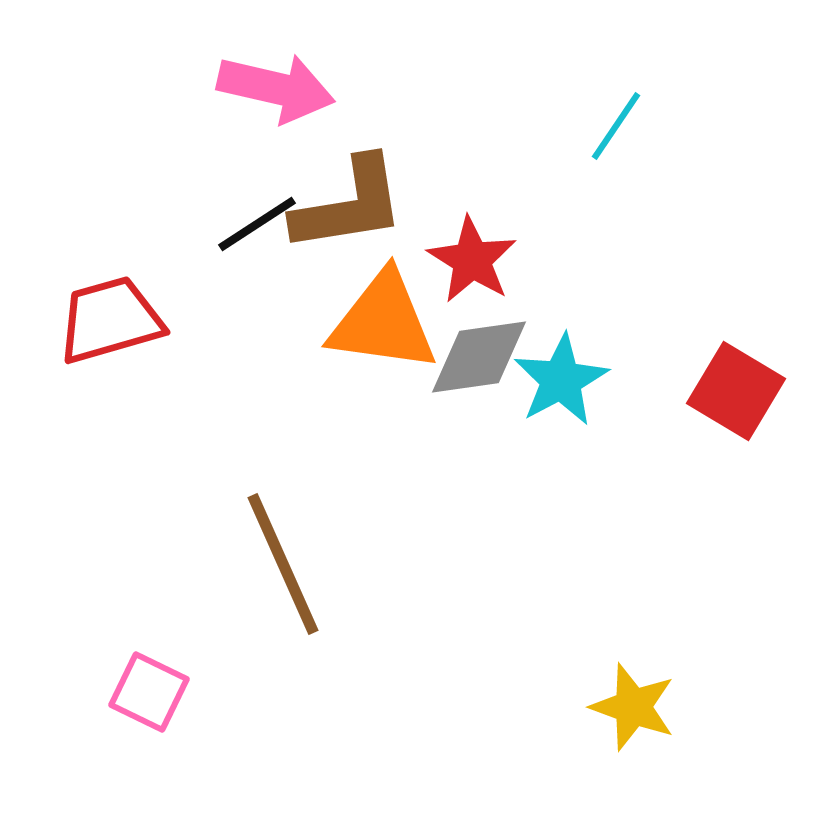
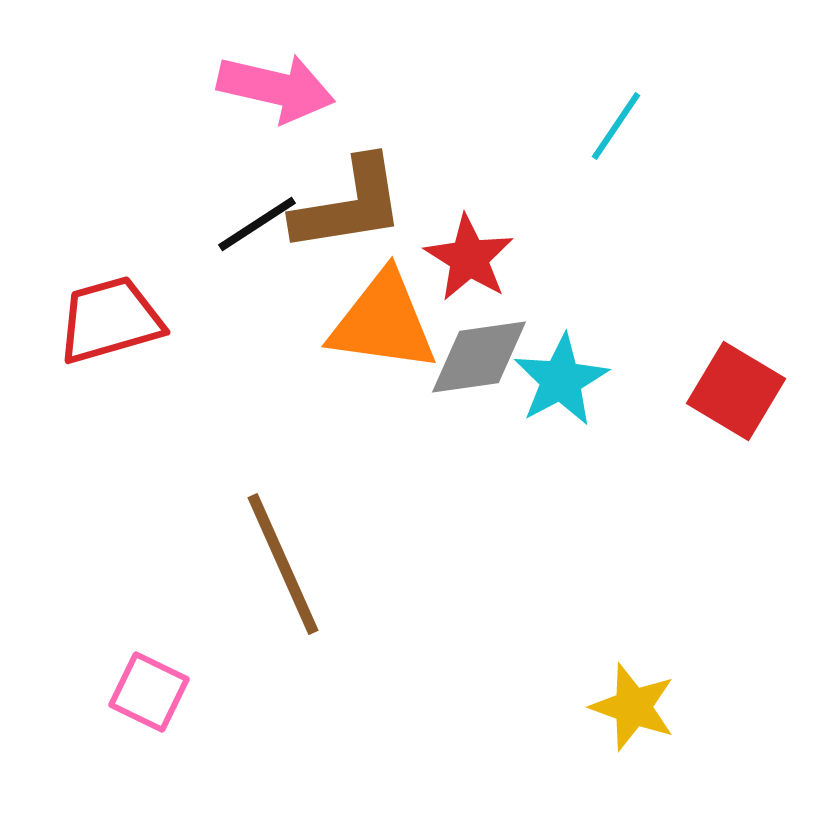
red star: moved 3 px left, 2 px up
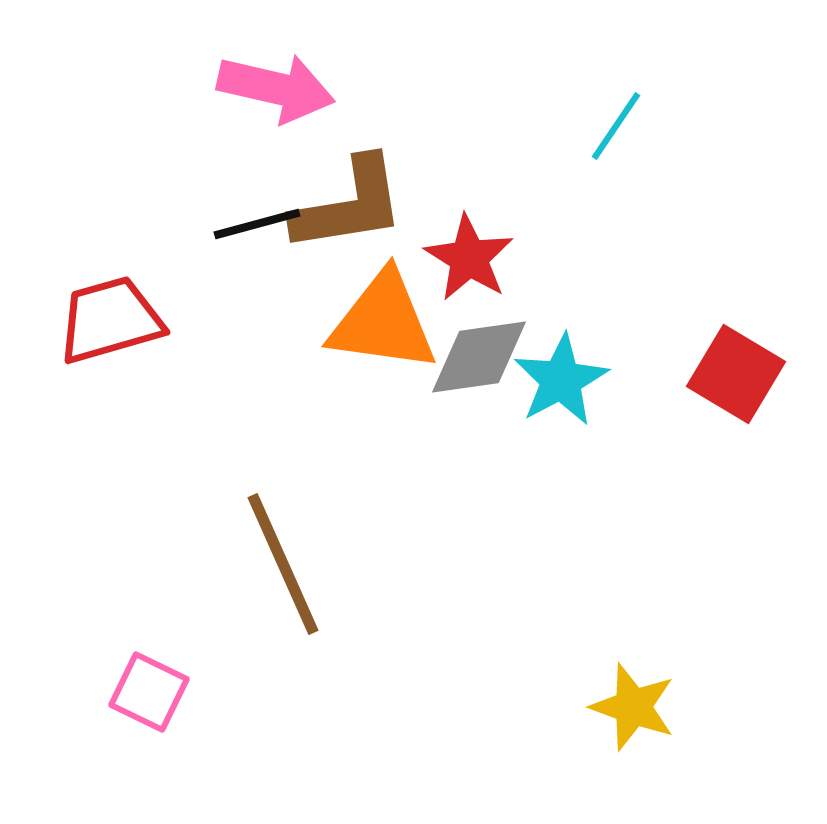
black line: rotated 18 degrees clockwise
red square: moved 17 px up
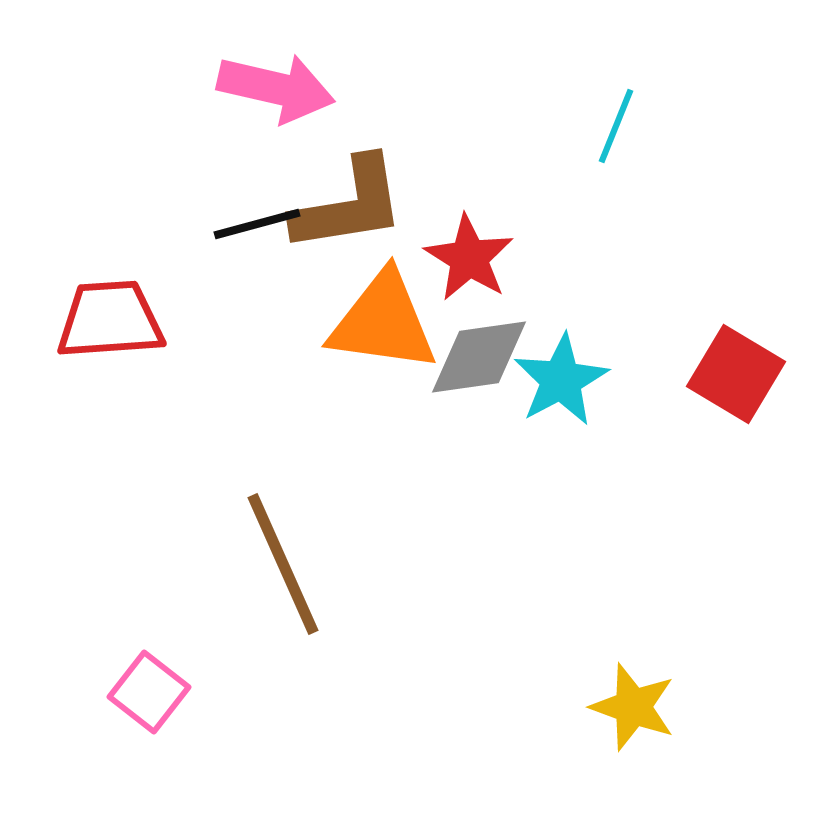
cyan line: rotated 12 degrees counterclockwise
red trapezoid: rotated 12 degrees clockwise
pink square: rotated 12 degrees clockwise
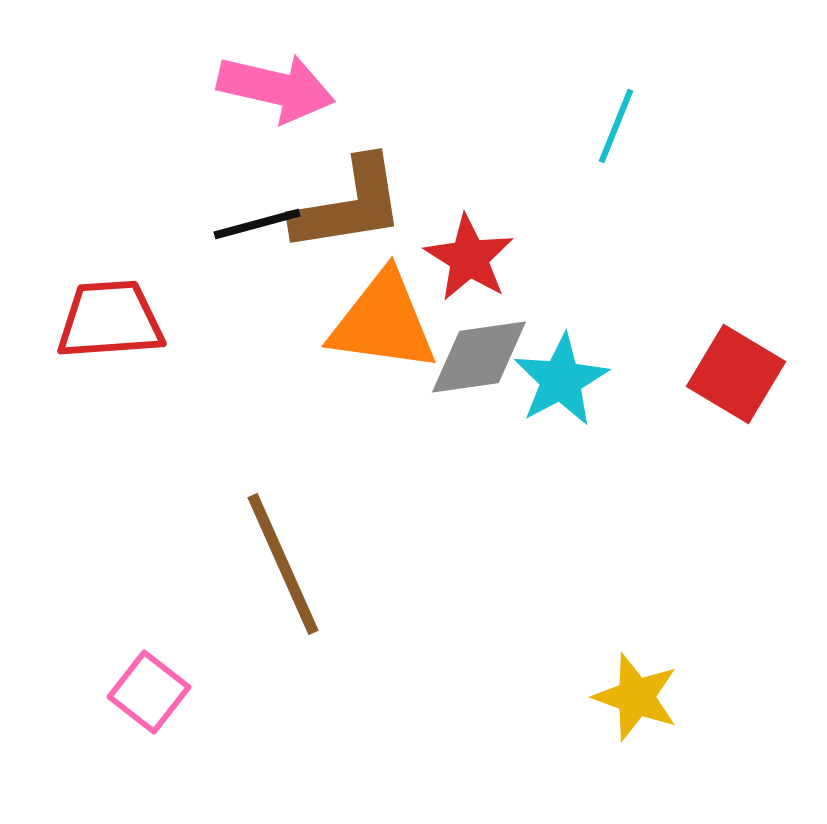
yellow star: moved 3 px right, 10 px up
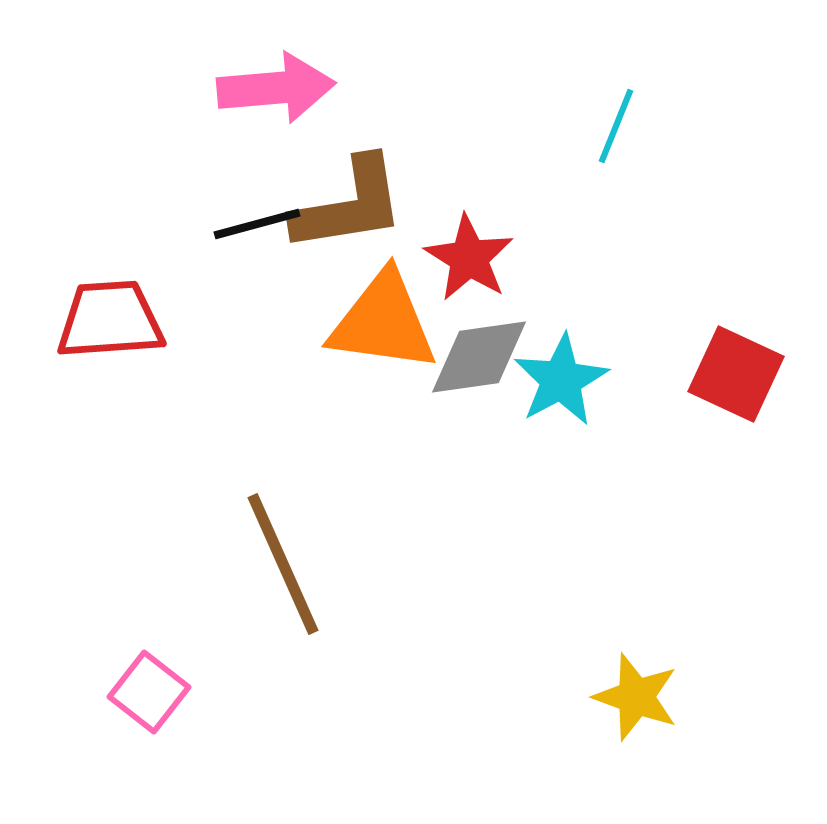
pink arrow: rotated 18 degrees counterclockwise
red square: rotated 6 degrees counterclockwise
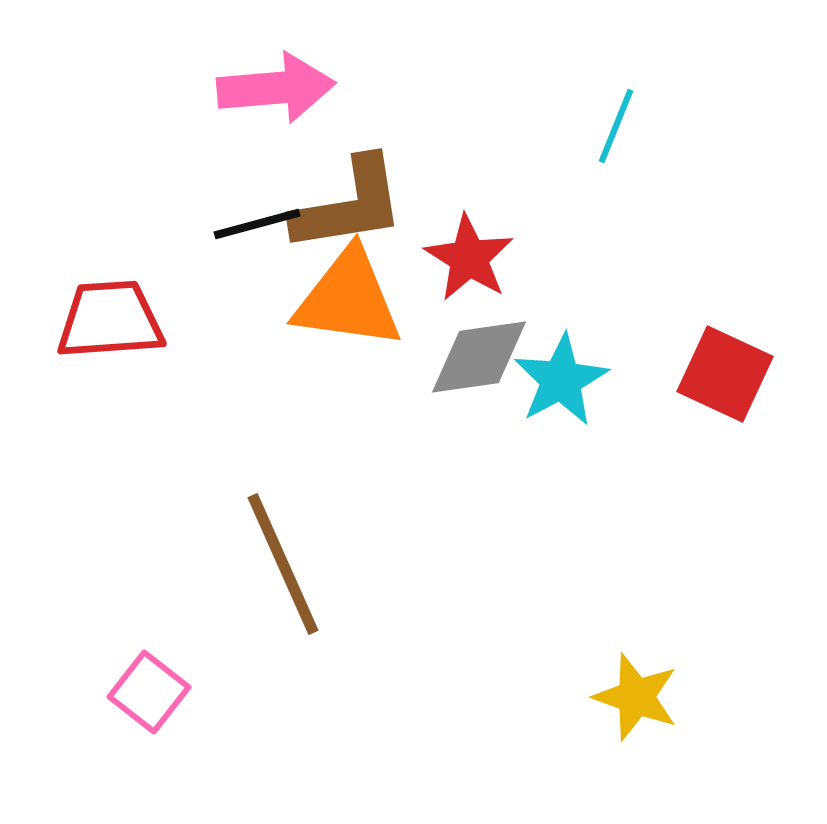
orange triangle: moved 35 px left, 23 px up
red square: moved 11 px left
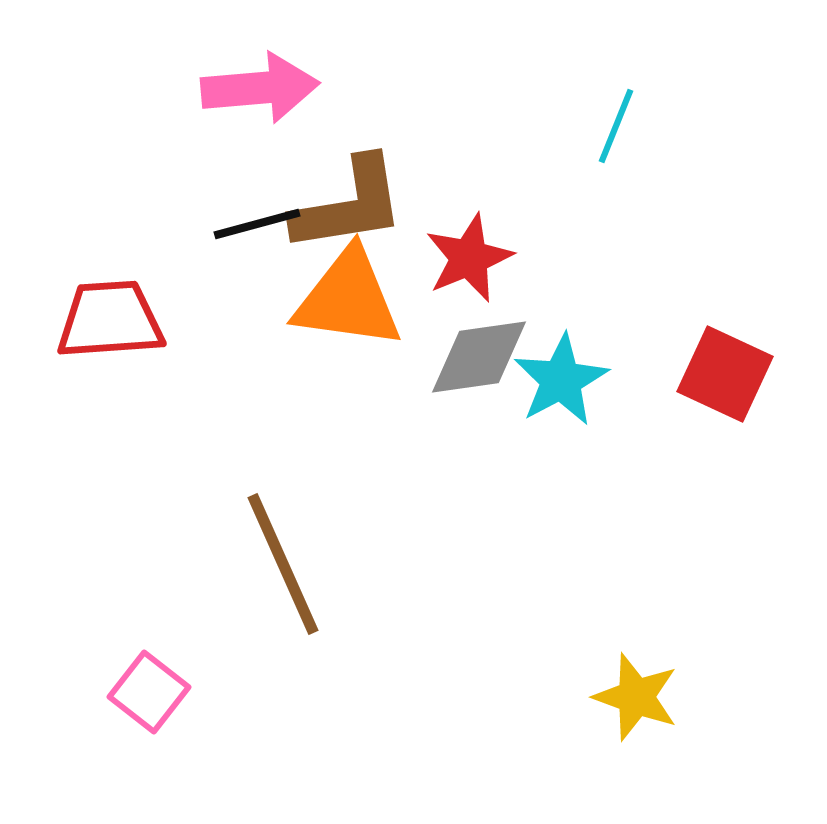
pink arrow: moved 16 px left
red star: rotated 18 degrees clockwise
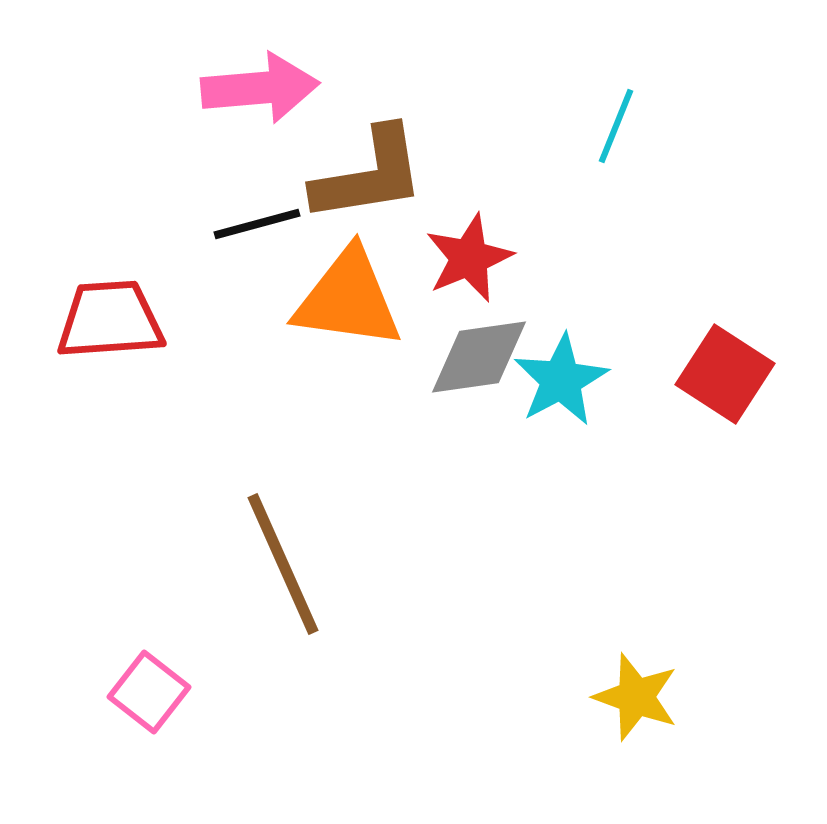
brown L-shape: moved 20 px right, 30 px up
red square: rotated 8 degrees clockwise
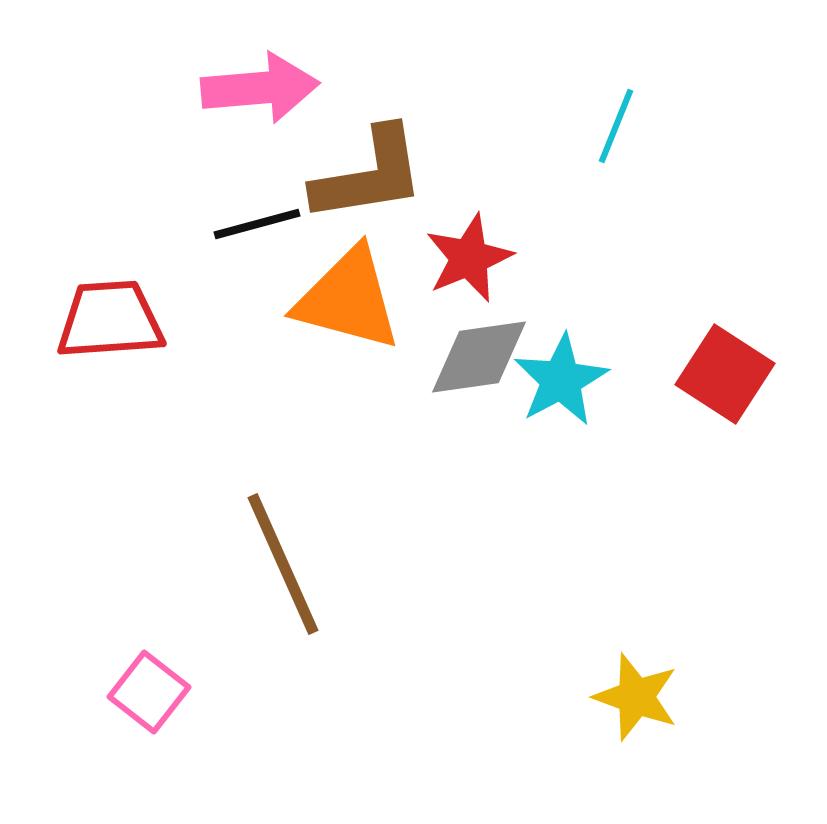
orange triangle: rotated 7 degrees clockwise
